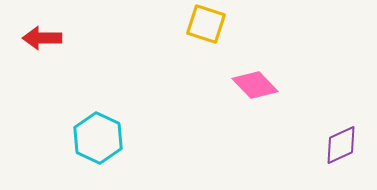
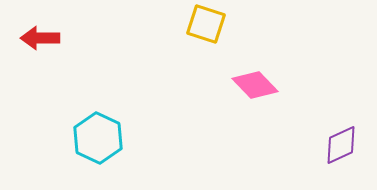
red arrow: moved 2 px left
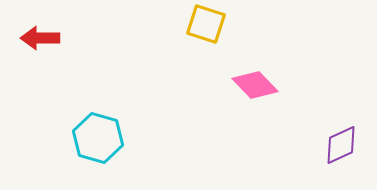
cyan hexagon: rotated 9 degrees counterclockwise
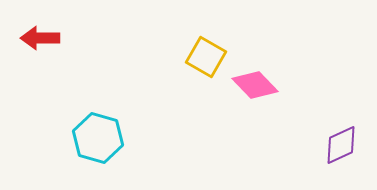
yellow square: moved 33 px down; rotated 12 degrees clockwise
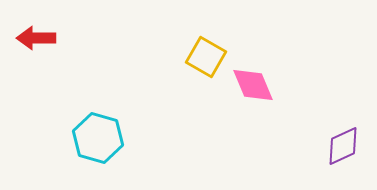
red arrow: moved 4 px left
pink diamond: moved 2 px left; rotated 21 degrees clockwise
purple diamond: moved 2 px right, 1 px down
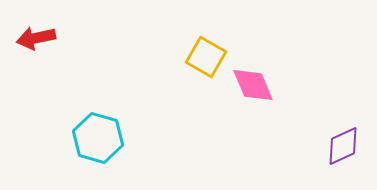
red arrow: rotated 12 degrees counterclockwise
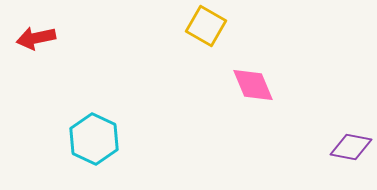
yellow square: moved 31 px up
cyan hexagon: moved 4 px left, 1 px down; rotated 9 degrees clockwise
purple diamond: moved 8 px right, 1 px down; rotated 36 degrees clockwise
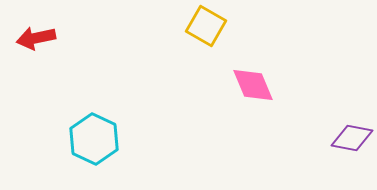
purple diamond: moved 1 px right, 9 px up
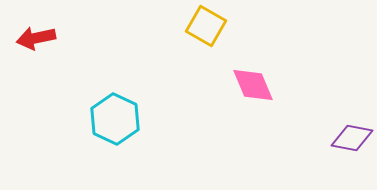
cyan hexagon: moved 21 px right, 20 px up
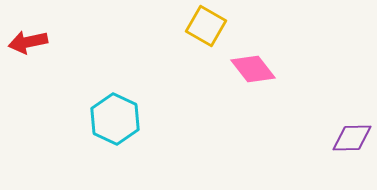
red arrow: moved 8 px left, 4 px down
pink diamond: moved 16 px up; rotated 15 degrees counterclockwise
purple diamond: rotated 12 degrees counterclockwise
